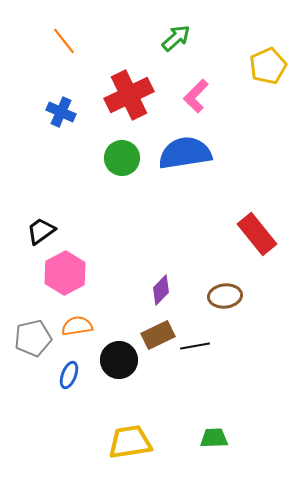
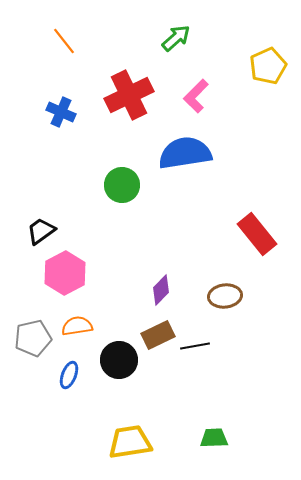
green circle: moved 27 px down
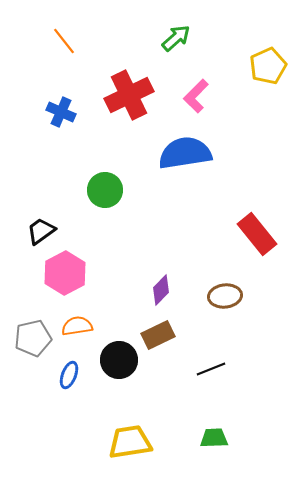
green circle: moved 17 px left, 5 px down
black line: moved 16 px right, 23 px down; rotated 12 degrees counterclockwise
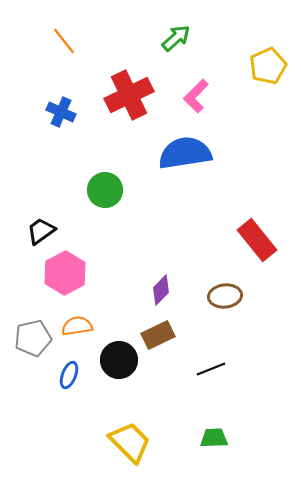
red rectangle: moved 6 px down
yellow trapezoid: rotated 54 degrees clockwise
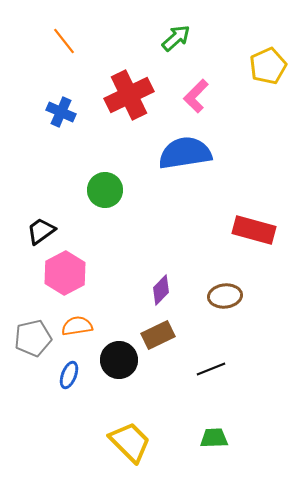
red rectangle: moved 3 px left, 10 px up; rotated 36 degrees counterclockwise
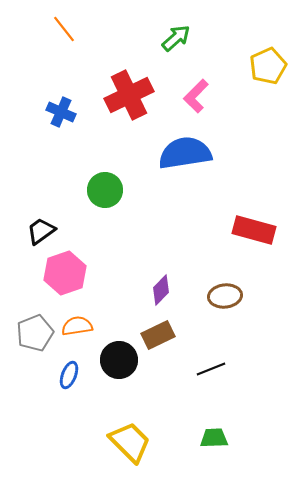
orange line: moved 12 px up
pink hexagon: rotated 9 degrees clockwise
gray pentagon: moved 2 px right, 5 px up; rotated 9 degrees counterclockwise
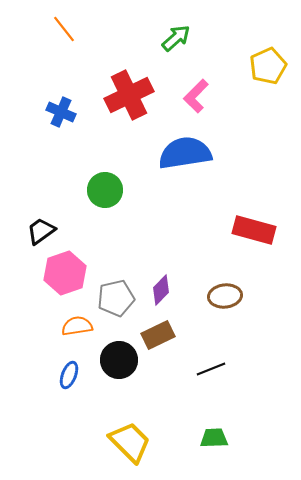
gray pentagon: moved 81 px right, 35 px up; rotated 9 degrees clockwise
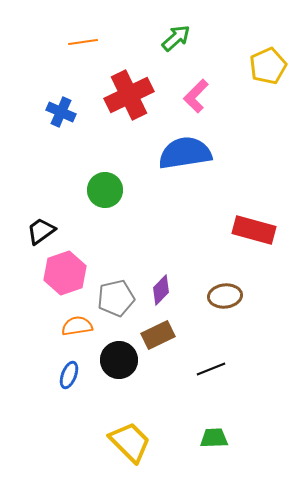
orange line: moved 19 px right, 13 px down; rotated 60 degrees counterclockwise
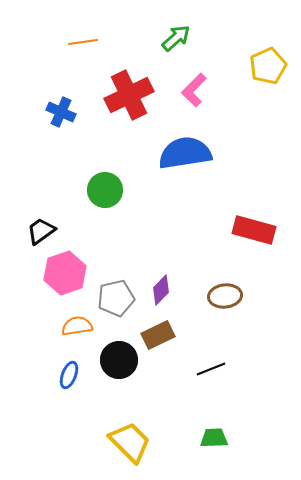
pink L-shape: moved 2 px left, 6 px up
